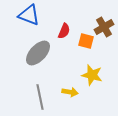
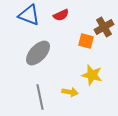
red semicircle: moved 3 px left, 16 px up; rotated 42 degrees clockwise
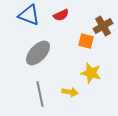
brown cross: moved 1 px left, 1 px up
yellow star: moved 1 px left, 2 px up
gray line: moved 3 px up
